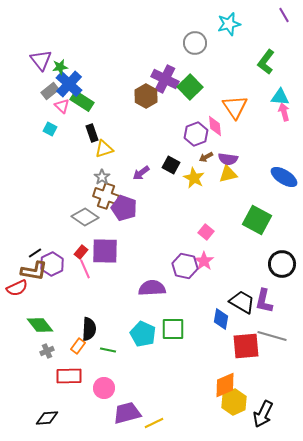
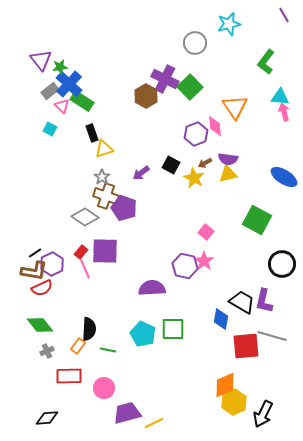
brown arrow at (206, 157): moved 1 px left, 6 px down
red semicircle at (17, 288): moved 25 px right
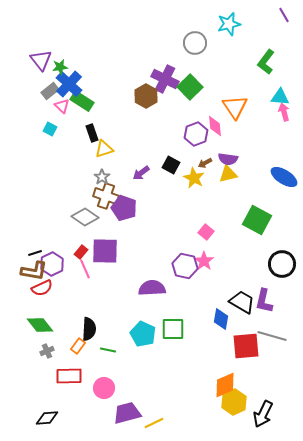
black line at (35, 253): rotated 16 degrees clockwise
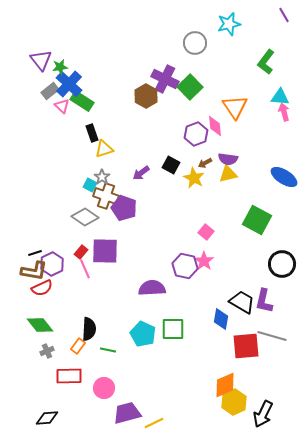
cyan square at (50, 129): moved 40 px right, 56 px down
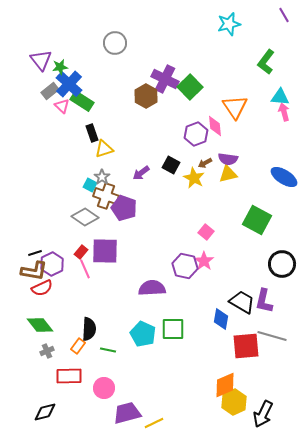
gray circle at (195, 43): moved 80 px left
black diamond at (47, 418): moved 2 px left, 6 px up; rotated 10 degrees counterclockwise
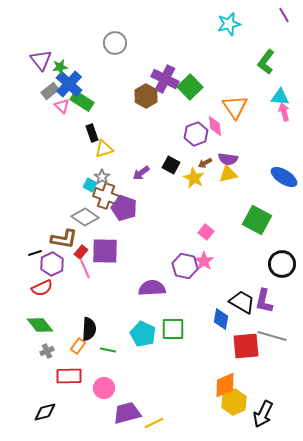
brown L-shape at (34, 271): moved 30 px right, 32 px up
